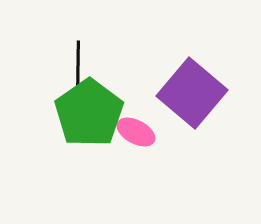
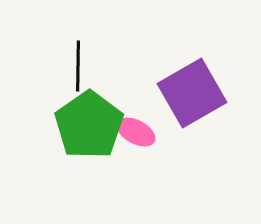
purple square: rotated 20 degrees clockwise
green pentagon: moved 12 px down
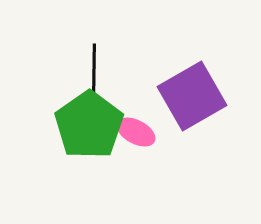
black line: moved 16 px right, 3 px down
purple square: moved 3 px down
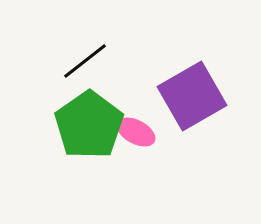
black line: moved 9 px left, 8 px up; rotated 51 degrees clockwise
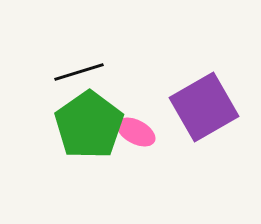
black line: moved 6 px left, 11 px down; rotated 21 degrees clockwise
purple square: moved 12 px right, 11 px down
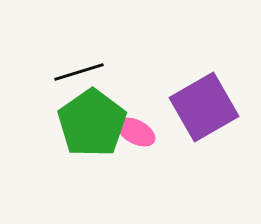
green pentagon: moved 3 px right, 2 px up
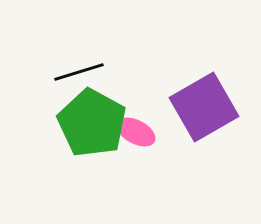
green pentagon: rotated 8 degrees counterclockwise
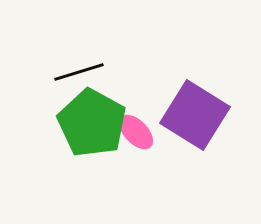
purple square: moved 9 px left, 8 px down; rotated 28 degrees counterclockwise
pink ellipse: rotated 18 degrees clockwise
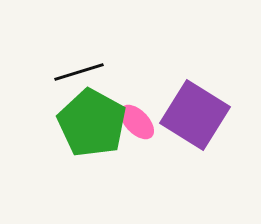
pink ellipse: moved 1 px right, 10 px up
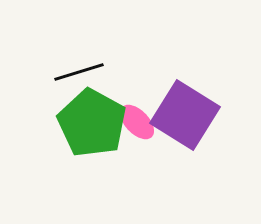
purple square: moved 10 px left
